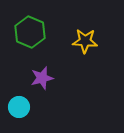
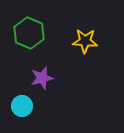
green hexagon: moved 1 px left, 1 px down
cyan circle: moved 3 px right, 1 px up
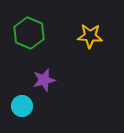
yellow star: moved 5 px right, 5 px up
purple star: moved 2 px right, 2 px down
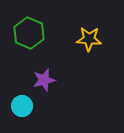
yellow star: moved 1 px left, 3 px down
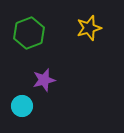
green hexagon: rotated 16 degrees clockwise
yellow star: moved 11 px up; rotated 20 degrees counterclockwise
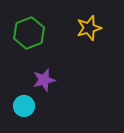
cyan circle: moved 2 px right
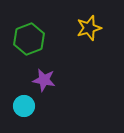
green hexagon: moved 6 px down
purple star: rotated 25 degrees clockwise
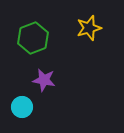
green hexagon: moved 4 px right, 1 px up
cyan circle: moved 2 px left, 1 px down
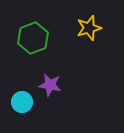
purple star: moved 6 px right, 5 px down
cyan circle: moved 5 px up
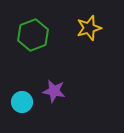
green hexagon: moved 3 px up
purple star: moved 4 px right, 6 px down
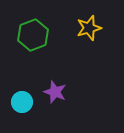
purple star: moved 1 px right, 1 px down; rotated 10 degrees clockwise
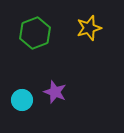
green hexagon: moved 2 px right, 2 px up
cyan circle: moved 2 px up
